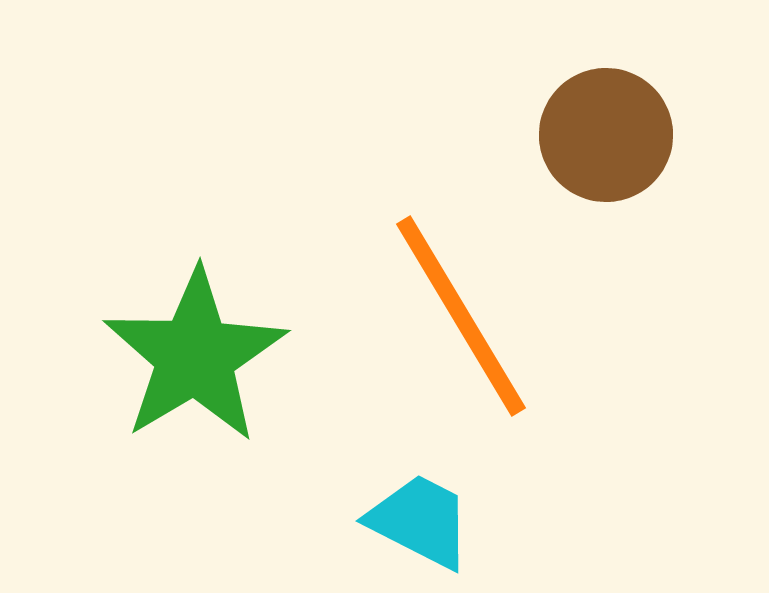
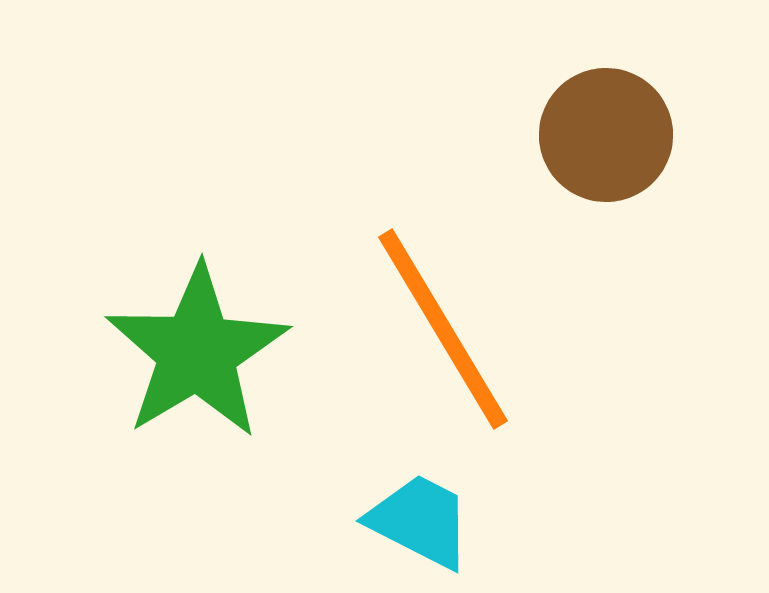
orange line: moved 18 px left, 13 px down
green star: moved 2 px right, 4 px up
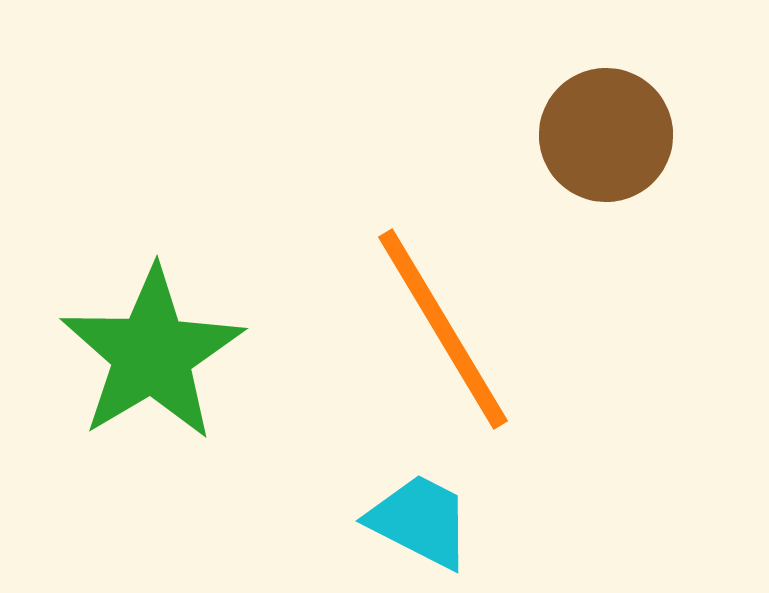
green star: moved 45 px left, 2 px down
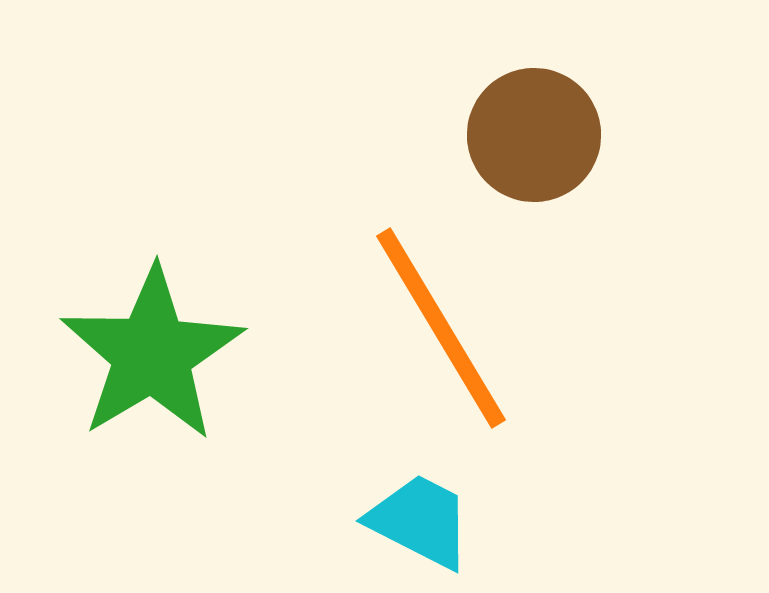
brown circle: moved 72 px left
orange line: moved 2 px left, 1 px up
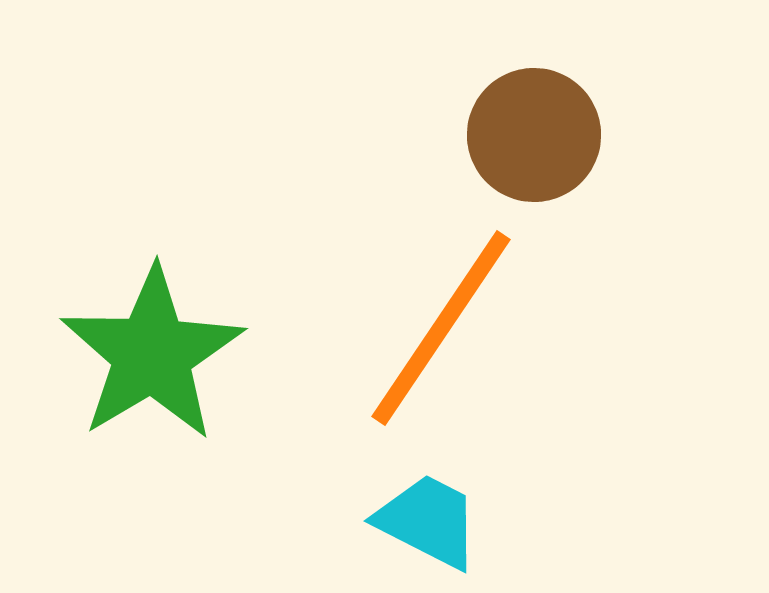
orange line: rotated 65 degrees clockwise
cyan trapezoid: moved 8 px right
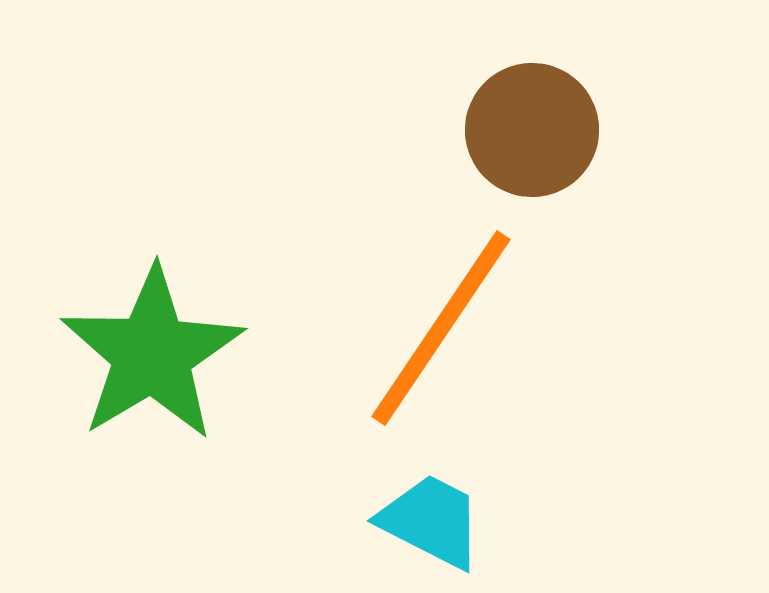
brown circle: moved 2 px left, 5 px up
cyan trapezoid: moved 3 px right
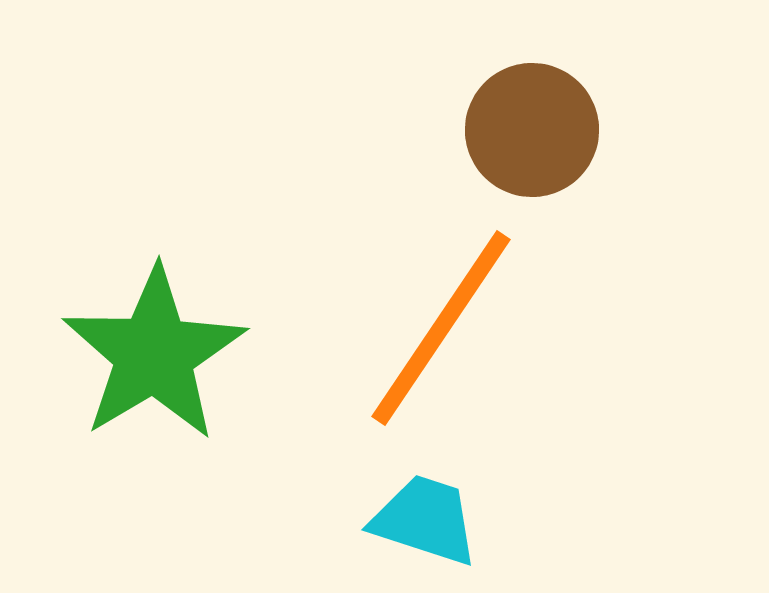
green star: moved 2 px right
cyan trapezoid: moved 6 px left, 1 px up; rotated 9 degrees counterclockwise
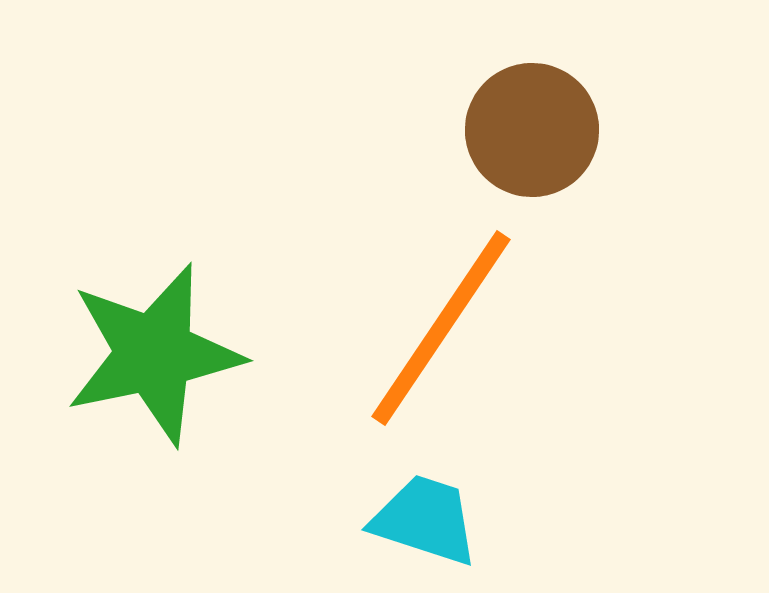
green star: rotated 19 degrees clockwise
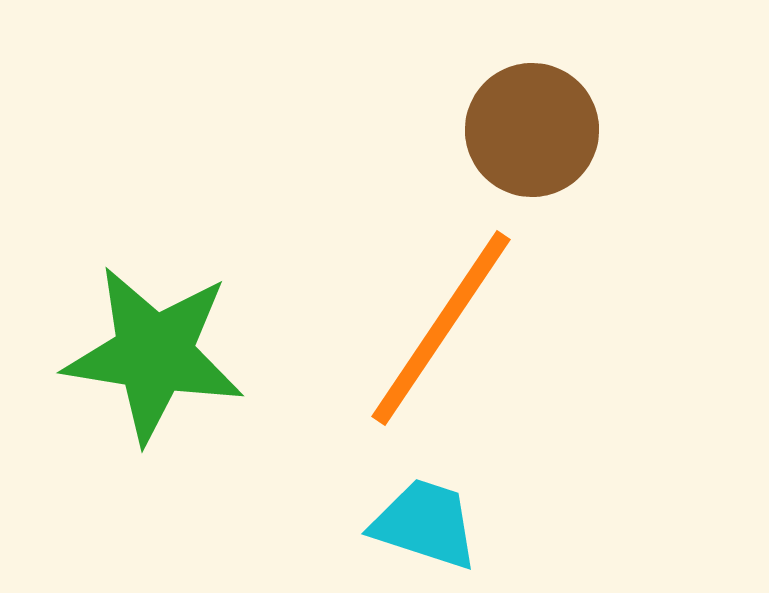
green star: rotated 21 degrees clockwise
cyan trapezoid: moved 4 px down
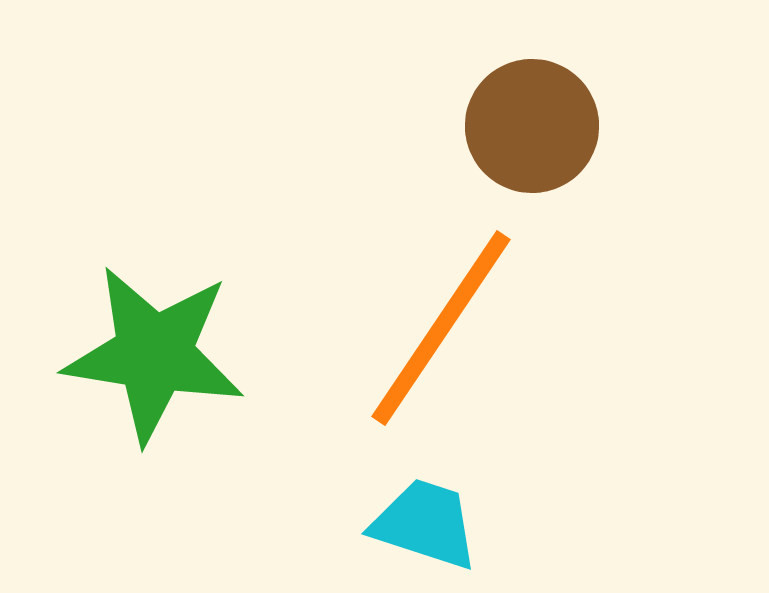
brown circle: moved 4 px up
